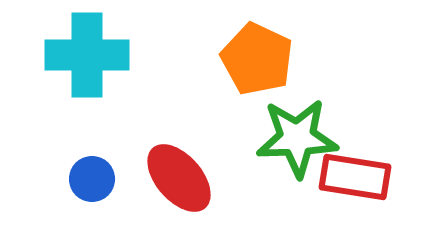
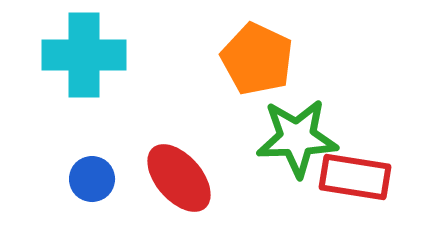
cyan cross: moved 3 px left
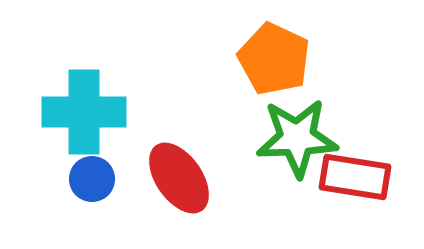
cyan cross: moved 57 px down
orange pentagon: moved 17 px right
red ellipse: rotated 6 degrees clockwise
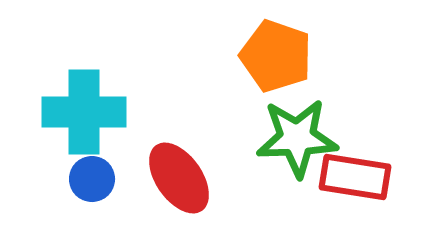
orange pentagon: moved 2 px right, 3 px up; rotated 6 degrees counterclockwise
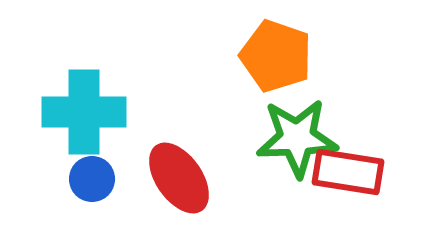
red rectangle: moved 7 px left, 5 px up
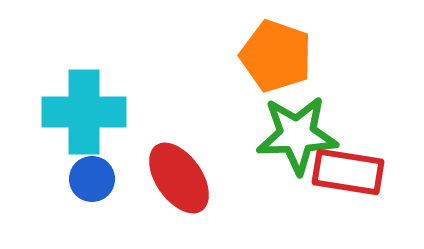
green star: moved 3 px up
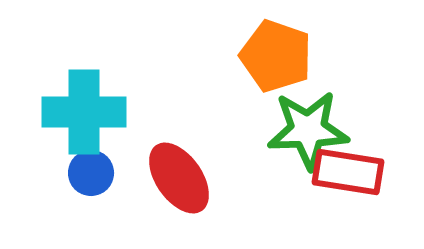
green star: moved 11 px right, 5 px up
blue circle: moved 1 px left, 6 px up
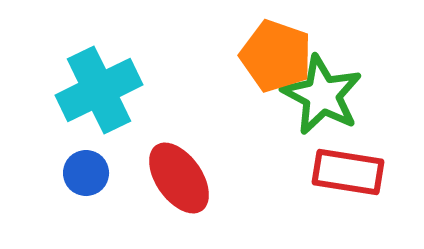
cyan cross: moved 15 px right, 22 px up; rotated 26 degrees counterclockwise
green star: moved 14 px right, 35 px up; rotated 30 degrees clockwise
blue circle: moved 5 px left
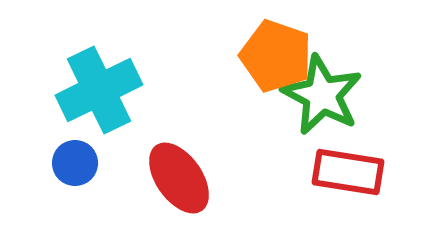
blue circle: moved 11 px left, 10 px up
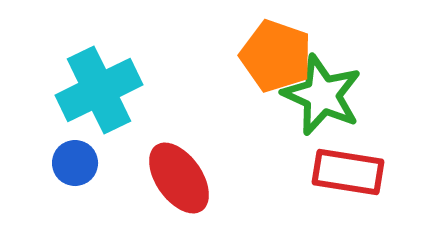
green star: rotated 4 degrees counterclockwise
